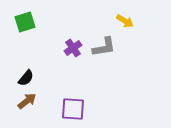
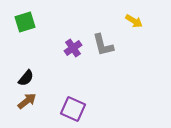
yellow arrow: moved 9 px right
gray L-shape: moved 1 px left, 2 px up; rotated 85 degrees clockwise
purple square: rotated 20 degrees clockwise
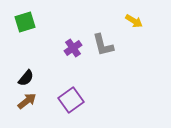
purple square: moved 2 px left, 9 px up; rotated 30 degrees clockwise
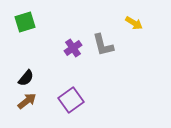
yellow arrow: moved 2 px down
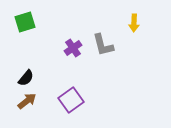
yellow arrow: rotated 60 degrees clockwise
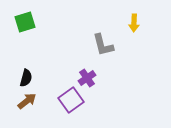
purple cross: moved 14 px right, 30 px down
black semicircle: rotated 24 degrees counterclockwise
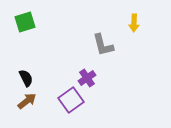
black semicircle: rotated 42 degrees counterclockwise
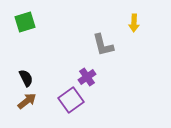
purple cross: moved 1 px up
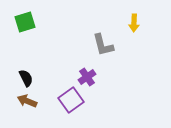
brown arrow: rotated 120 degrees counterclockwise
